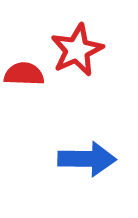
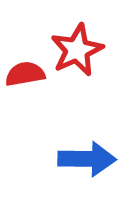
red semicircle: moved 1 px right; rotated 12 degrees counterclockwise
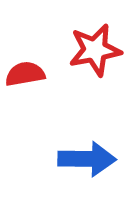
red star: moved 18 px right; rotated 14 degrees clockwise
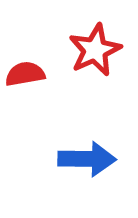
red star: rotated 14 degrees counterclockwise
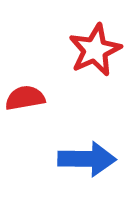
red semicircle: moved 24 px down
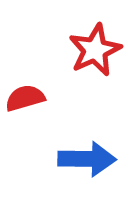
red semicircle: rotated 6 degrees counterclockwise
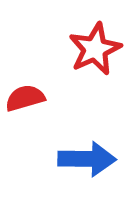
red star: moved 1 px up
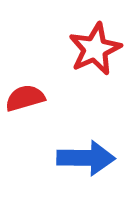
blue arrow: moved 1 px left, 1 px up
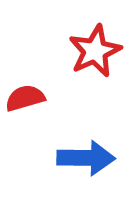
red star: moved 2 px down
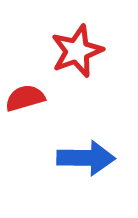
red star: moved 18 px left; rotated 4 degrees clockwise
